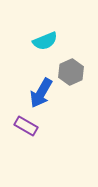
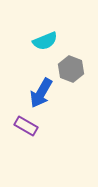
gray hexagon: moved 3 px up; rotated 15 degrees counterclockwise
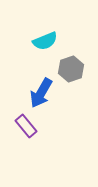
gray hexagon: rotated 20 degrees clockwise
purple rectangle: rotated 20 degrees clockwise
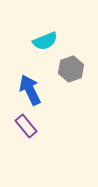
blue arrow: moved 11 px left, 3 px up; rotated 124 degrees clockwise
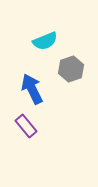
blue arrow: moved 2 px right, 1 px up
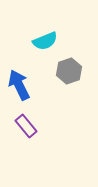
gray hexagon: moved 2 px left, 2 px down
blue arrow: moved 13 px left, 4 px up
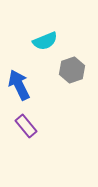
gray hexagon: moved 3 px right, 1 px up
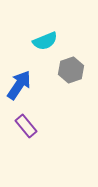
gray hexagon: moved 1 px left
blue arrow: rotated 60 degrees clockwise
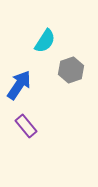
cyan semicircle: rotated 35 degrees counterclockwise
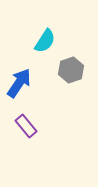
blue arrow: moved 2 px up
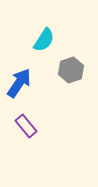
cyan semicircle: moved 1 px left, 1 px up
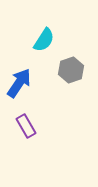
purple rectangle: rotated 10 degrees clockwise
